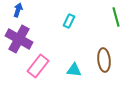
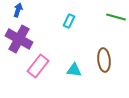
green line: rotated 60 degrees counterclockwise
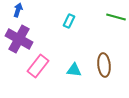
brown ellipse: moved 5 px down
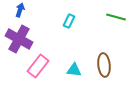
blue arrow: moved 2 px right
